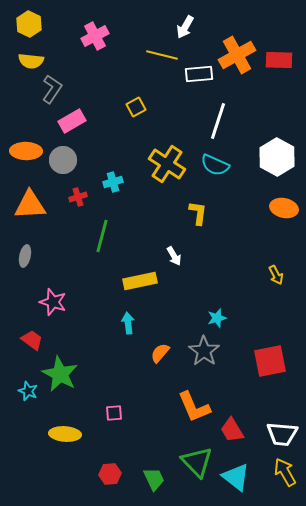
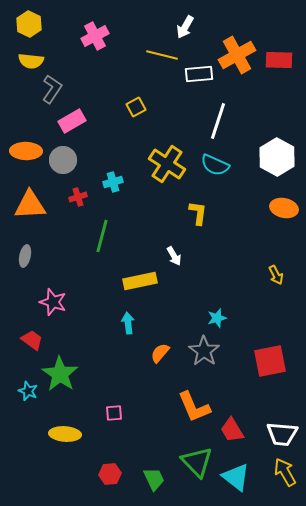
green star at (60, 374): rotated 6 degrees clockwise
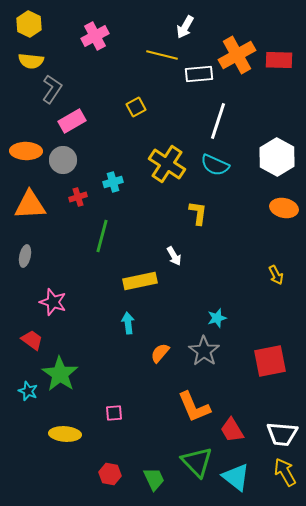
red hexagon at (110, 474): rotated 15 degrees clockwise
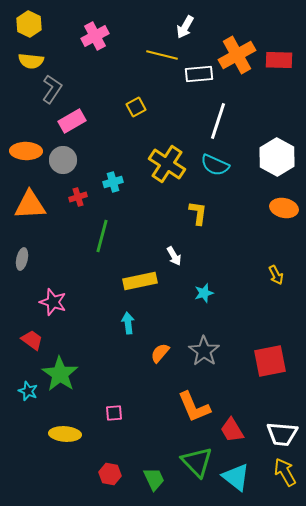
gray ellipse at (25, 256): moved 3 px left, 3 px down
cyan star at (217, 318): moved 13 px left, 25 px up
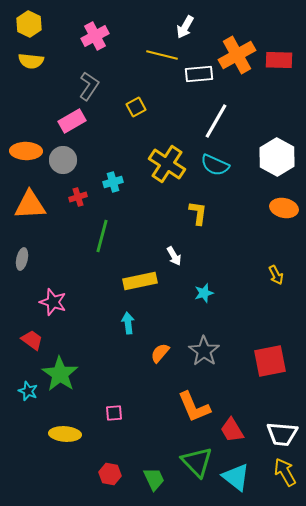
gray L-shape at (52, 89): moved 37 px right, 3 px up
white line at (218, 121): moved 2 px left; rotated 12 degrees clockwise
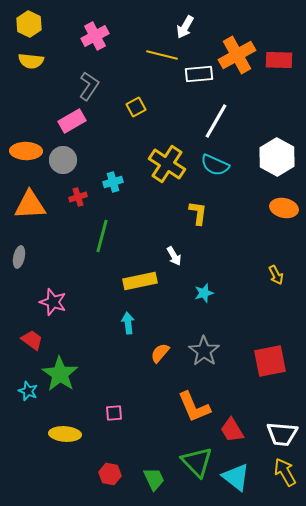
gray ellipse at (22, 259): moved 3 px left, 2 px up
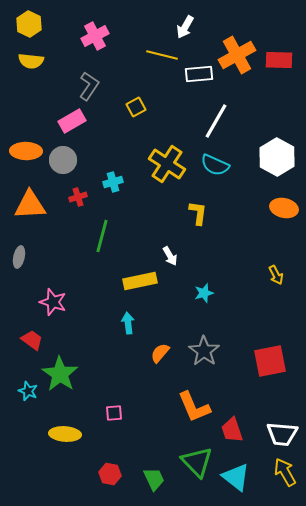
white arrow at (174, 256): moved 4 px left
red trapezoid at (232, 430): rotated 12 degrees clockwise
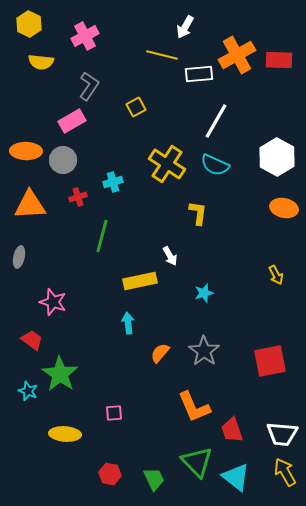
pink cross at (95, 36): moved 10 px left
yellow semicircle at (31, 61): moved 10 px right, 1 px down
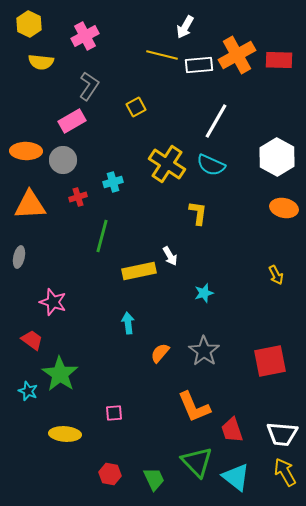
white rectangle at (199, 74): moved 9 px up
cyan semicircle at (215, 165): moved 4 px left
yellow rectangle at (140, 281): moved 1 px left, 10 px up
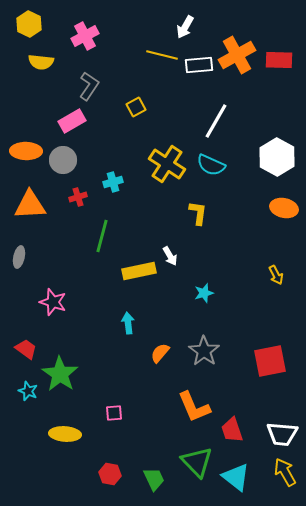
red trapezoid at (32, 340): moved 6 px left, 9 px down
